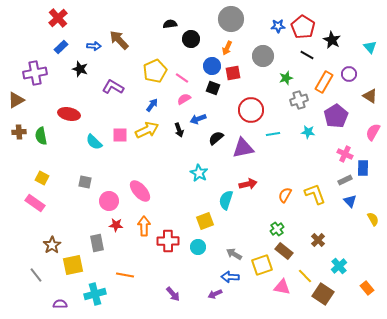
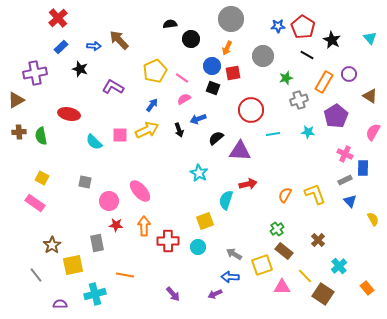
cyan triangle at (370, 47): moved 9 px up
purple triangle at (243, 148): moved 3 px left, 3 px down; rotated 15 degrees clockwise
pink triangle at (282, 287): rotated 12 degrees counterclockwise
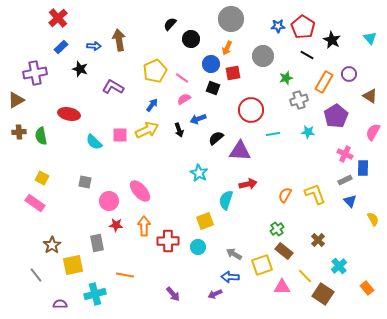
black semicircle at (170, 24): rotated 40 degrees counterclockwise
brown arrow at (119, 40): rotated 35 degrees clockwise
blue circle at (212, 66): moved 1 px left, 2 px up
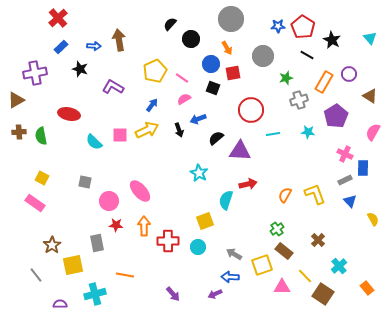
orange arrow at (227, 48): rotated 56 degrees counterclockwise
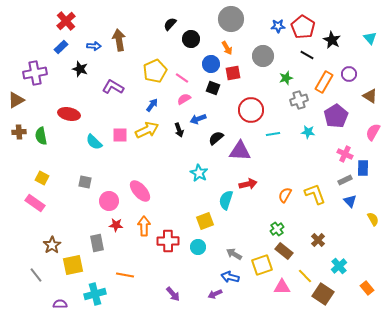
red cross at (58, 18): moved 8 px right, 3 px down
blue arrow at (230, 277): rotated 12 degrees clockwise
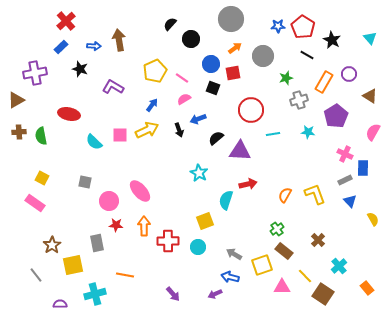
orange arrow at (227, 48): moved 8 px right; rotated 96 degrees counterclockwise
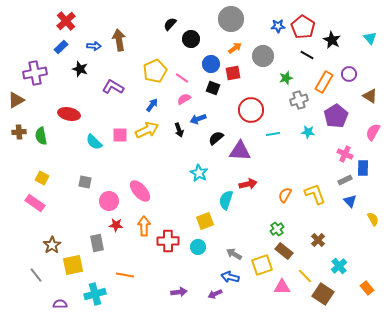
purple arrow at (173, 294): moved 6 px right, 2 px up; rotated 56 degrees counterclockwise
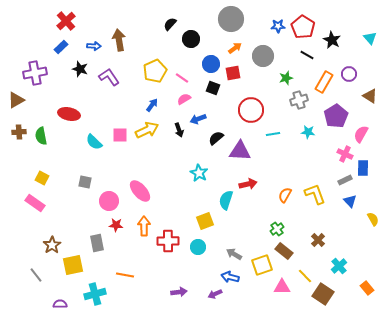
purple L-shape at (113, 87): moved 4 px left, 10 px up; rotated 25 degrees clockwise
pink semicircle at (373, 132): moved 12 px left, 2 px down
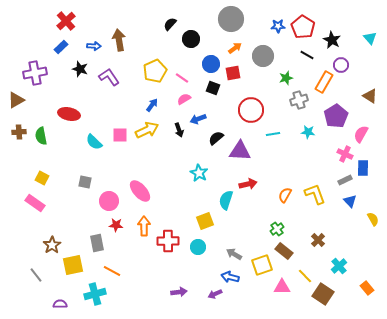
purple circle at (349, 74): moved 8 px left, 9 px up
orange line at (125, 275): moved 13 px left, 4 px up; rotated 18 degrees clockwise
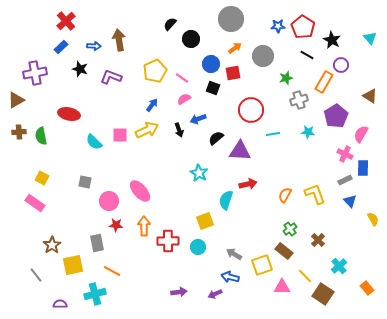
purple L-shape at (109, 77): moved 2 px right; rotated 35 degrees counterclockwise
green cross at (277, 229): moved 13 px right
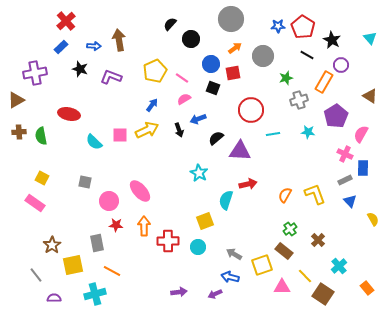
purple semicircle at (60, 304): moved 6 px left, 6 px up
